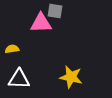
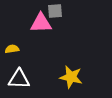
gray square: rotated 14 degrees counterclockwise
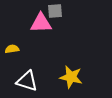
white triangle: moved 8 px right, 2 px down; rotated 15 degrees clockwise
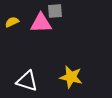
yellow semicircle: moved 27 px up; rotated 16 degrees counterclockwise
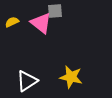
pink triangle: rotated 40 degrees clockwise
white triangle: rotated 50 degrees counterclockwise
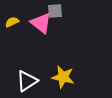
yellow star: moved 8 px left
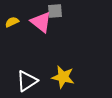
pink triangle: moved 1 px up
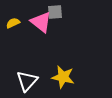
gray square: moved 1 px down
yellow semicircle: moved 1 px right, 1 px down
white triangle: rotated 15 degrees counterclockwise
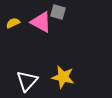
gray square: moved 3 px right; rotated 21 degrees clockwise
pink triangle: rotated 10 degrees counterclockwise
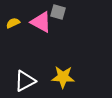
yellow star: rotated 10 degrees counterclockwise
white triangle: moved 2 px left; rotated 20 degrees clockwise
